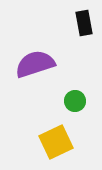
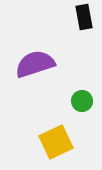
black rectangle: moved 6 px up
green circle: moved 7 px right
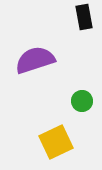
purple semicircle: moved 4 px up
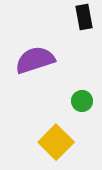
yellow square: rotated 20 degrees counterclockwise
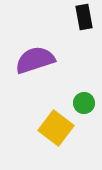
green circle: moved 2 px right, 2 px down
yellow square: moved 14 px up; rotated 8 degrees counterclockwise
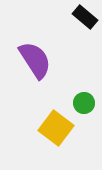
black rectangle: moved 1 px right; rotated 40 degrees counterclockwise
purple semicircle: rotated 75 degrees clockwise
